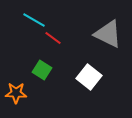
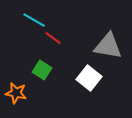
gray triangle: moved 12 px down; rotated 16 degrees counterclockwise
white square: moved 1 px down
orange star: rotated 10 degrees clockwise
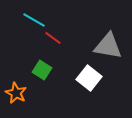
orange star: rotated 15 degrees clockwise
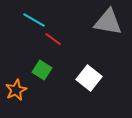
red line: moved 1 px down
gray triangle: moved 24 px up
orange star: moved 3 px up; rotated 20 degrees clockwise
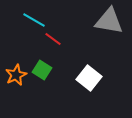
gray triangle: moved 1 px right, 1 px up
orange star: moved 15 px up
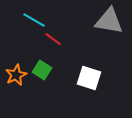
white square: rotated 20 degrees counterclockwise
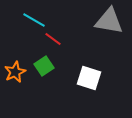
green square: moved 2 px right, 4 px up; rotated 24 degrees clockwise
orange star: moved 1 px left, 3 px up
